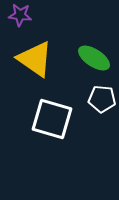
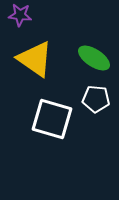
white pentagon: moved 6 px left
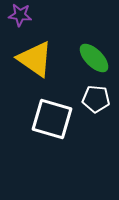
green ellipse: rotated 12 degrees clockwise
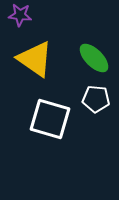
white square: moved 2 px left
